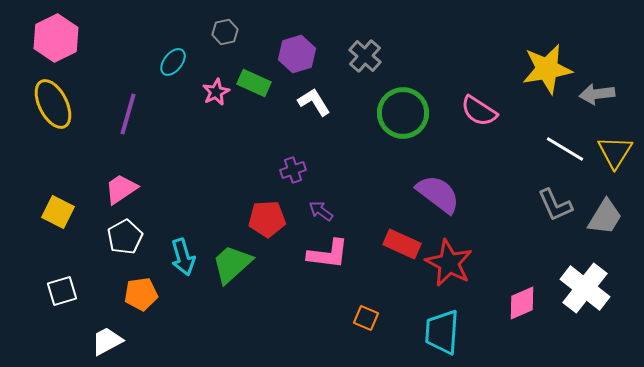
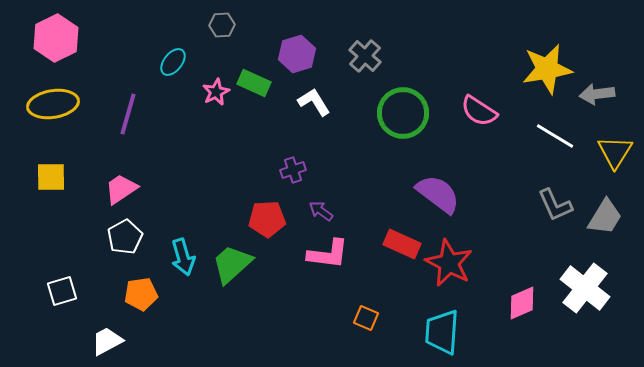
gray hexagon: moved 3 px left, 7 px up; rotated 10 degrees clockwise
yellow ellipse: rotated 72 degrees counterclockwise
white line: moved 10 px left, 13 px up
yellow square: moved 7 px left, 35 px up; rotated 28 degrees counterclockwise
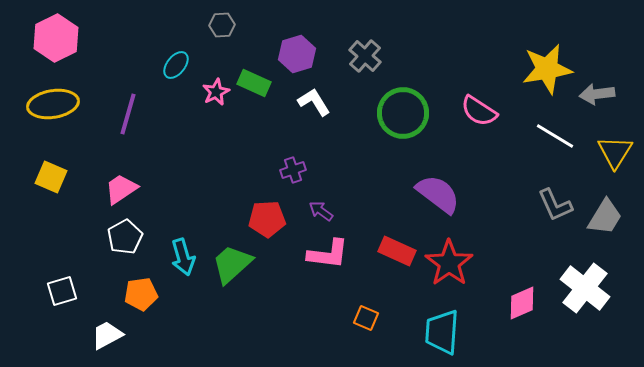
cyan ellipse: moved 3 px right, 3 px down
yellow square: rotated 24 degrees clockwise
red rectangle: moved 5 px left, 7 px down
red star: rotated 9 degrees clockwise
white trapezoid: moved 6 px up
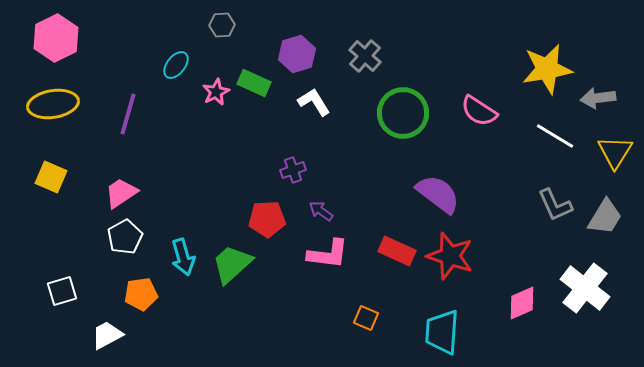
gray arrow: moved 1 px right, 4 px down
pink trapezoid: moved 4 px down
red star: moved 1 px right, 7 px up; rotated 18 degrees counterclockwise
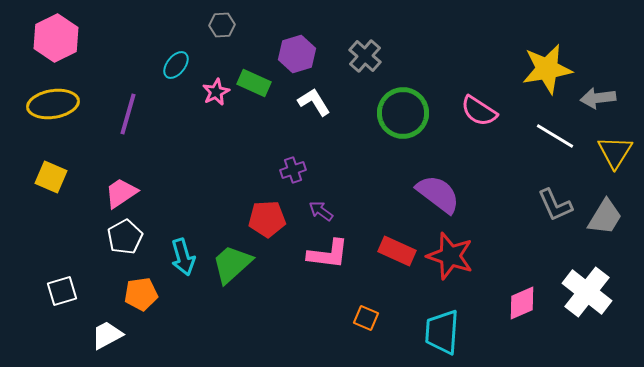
white cross: moved 2 px right, 4 px down
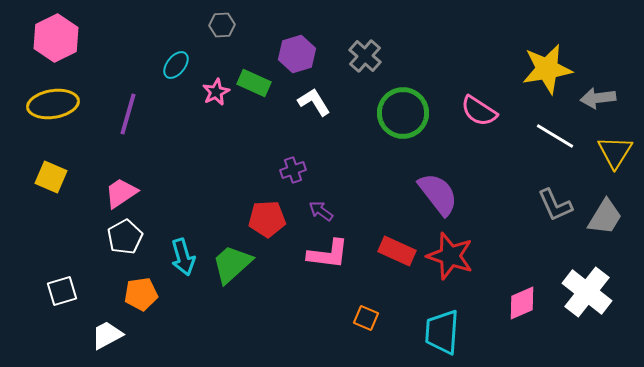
purple semicircle: rotated 15 degrees clockwise
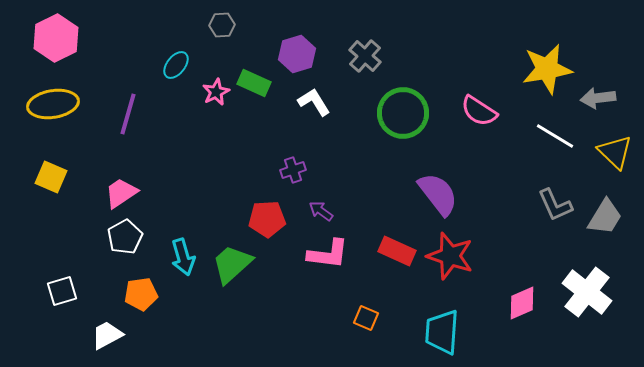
yellow triangle: rotated 18 degrees counterclockwise
